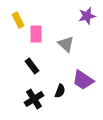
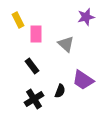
purple star: moved 1 px left, 1 px down
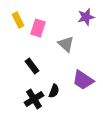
pink rectangle: moved 2 px right, 6 px up; rotated 18 degrees clockwise
black semicircle: moved 6 px left
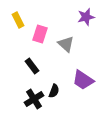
pink rectangle: moved 2 px right, 6 px down
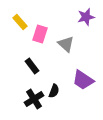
yellow rectangle: moved 2 px right, 2 px down; rotated 14 degrees counterclockwise
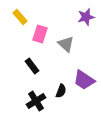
yellow rectangle: moved 5 px up
purple trapezoid: moved 1 px right
black semicircle: moved 7 px right
black cross: moved 2 px right, 2 px down
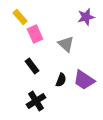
pink rectangle: moved 5 px left; rotated 42 degrees counterclockwise
black semicircle: moved 11 px up
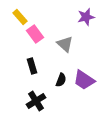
pink rectangle: rotated 12 degrees counterclockwise
gray triangle: moved 1 px left
black rectangle: rotated 21 degrees clockwise
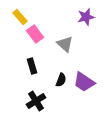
purple trapezoid: moved 2 px down
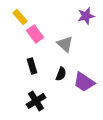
purple star: moved 1 px up
black semicircle: moved 6 px up
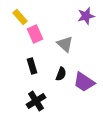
pink rectangle: rotated 12 degrees clockwise
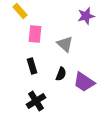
yellow rectangle: moved 6 px up
pink rectangle: rotated 30 degrees clockwise
